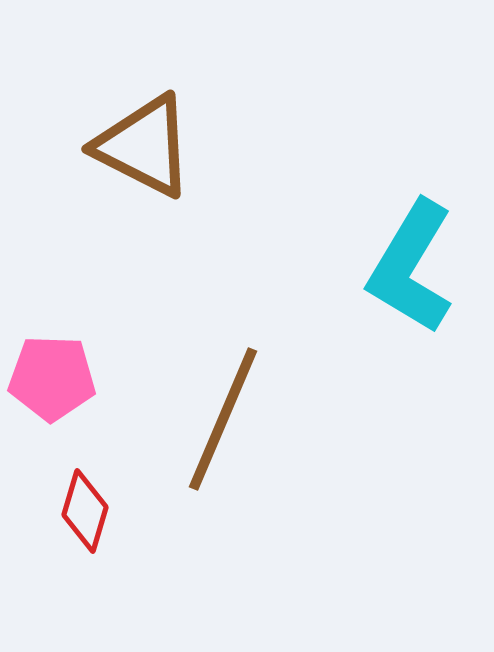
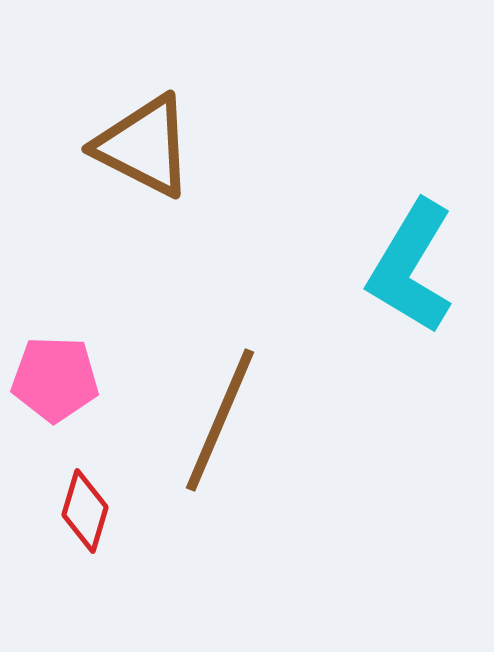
pink pentagon: moved 3 px right, 1 px down
brown line: moved 3 px left, 1 px down
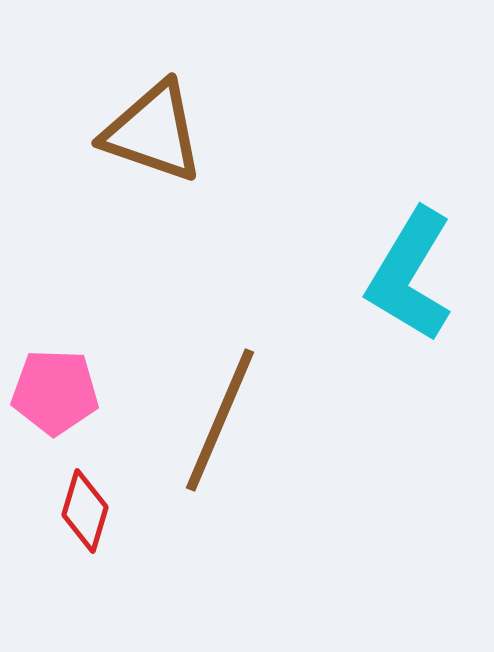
brown triangle: moved 9 px right, 14 px up; rotated 8 degrees counterclockwise
cyan L-shape: moved 1 px left, 8 px down
pink pentagon: moved 13 px down
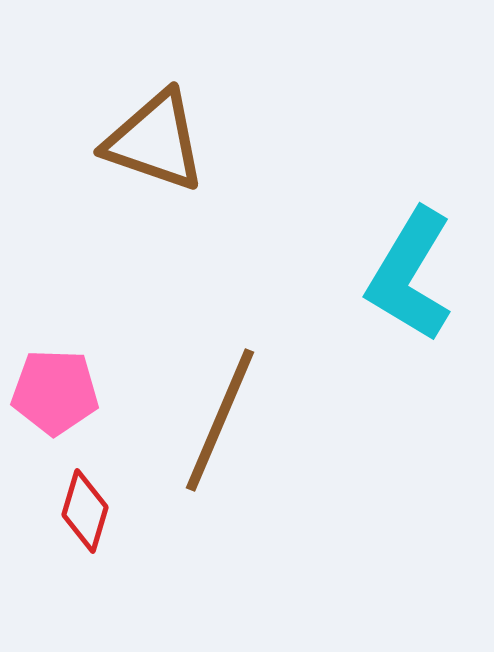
brown triangle: moved 2 px right, 9 px down
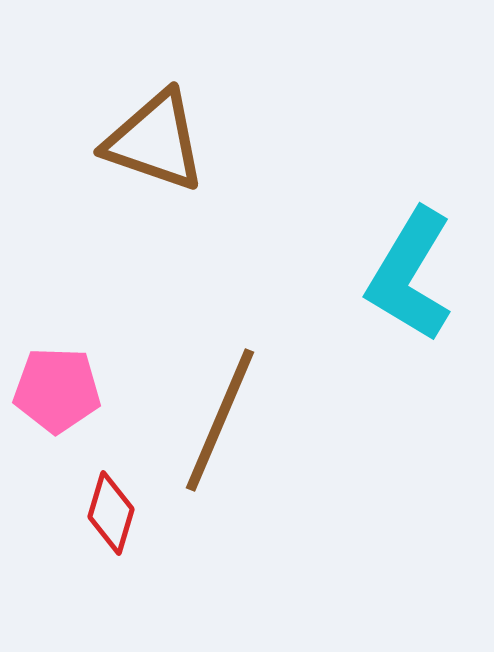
pink pentagon: moved 2 px right, 2 px up
red diamond: moved 26 px right, 2 px down
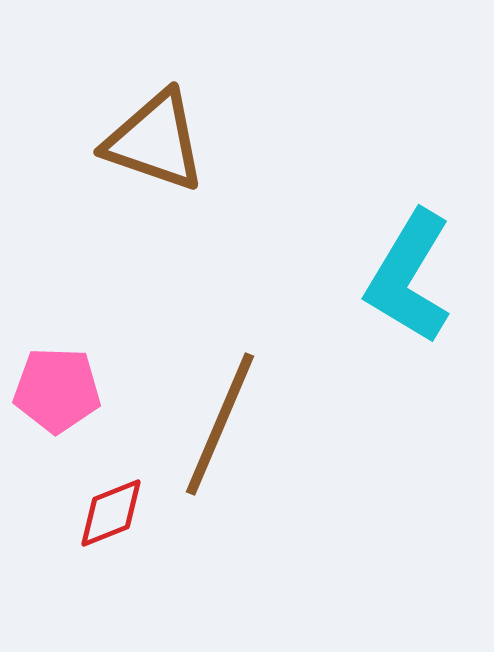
cyan L-shape: moved 1 px left, 2 px down
brown line: moved 4 px down
red diamond: rotated 52 degrees clockwise
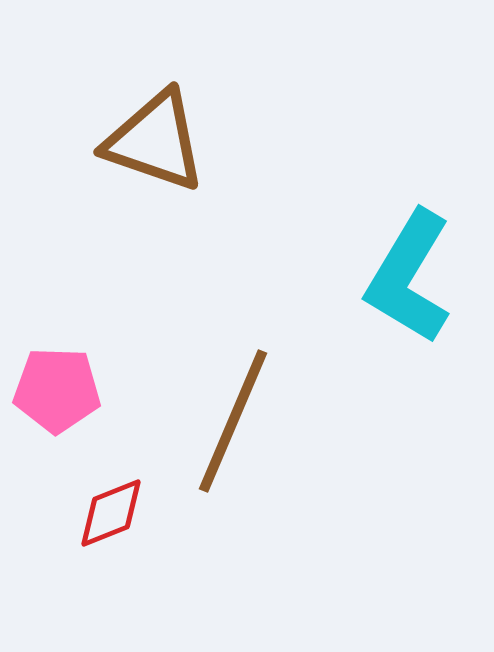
brown line: moved 13 px right, 3 px up
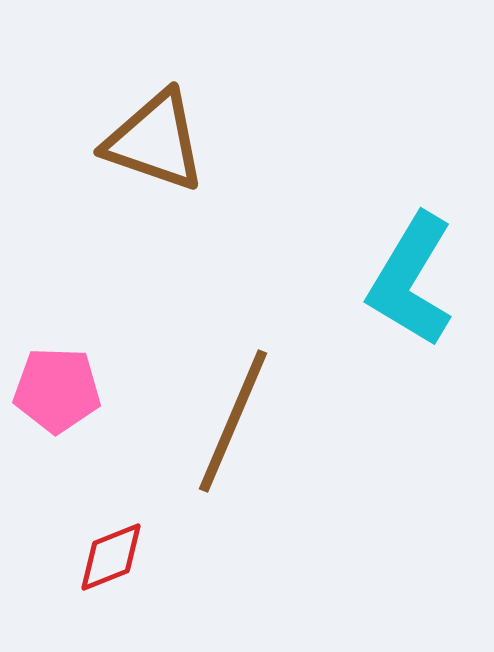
cyan L-shape: moved 2 px right, 3 px down
red diamond: moved 44 px down
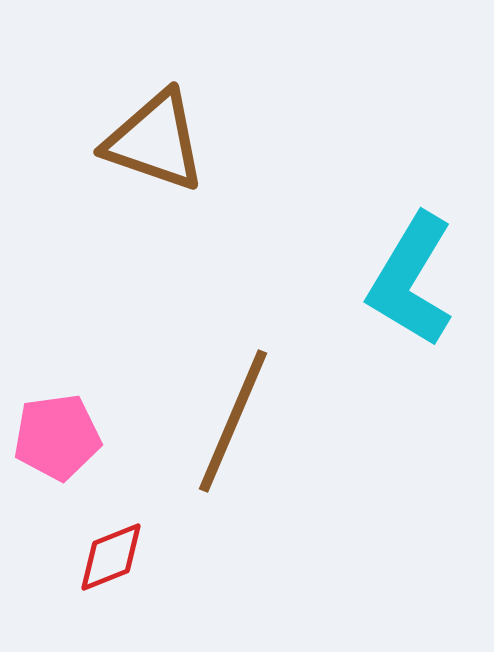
pink pentagon: moved 47 px down; rotated 10 degrees counterclockwise
